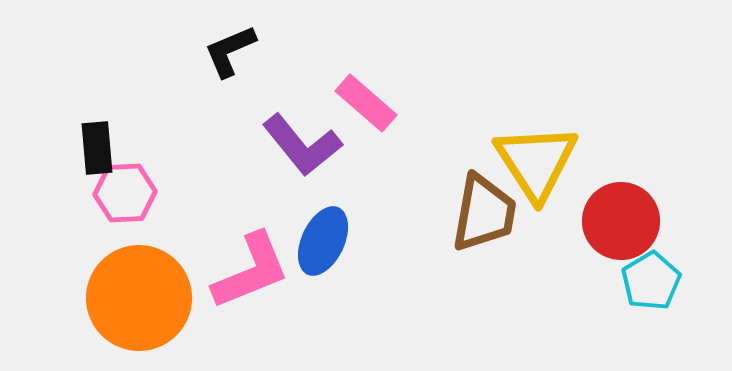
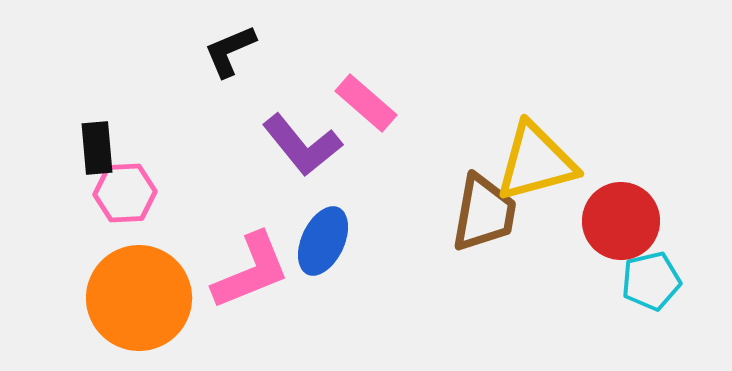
yellow triangle: rotated 48 degrees clockwise
cyan pentagon: rotated 18 degrees clockwise
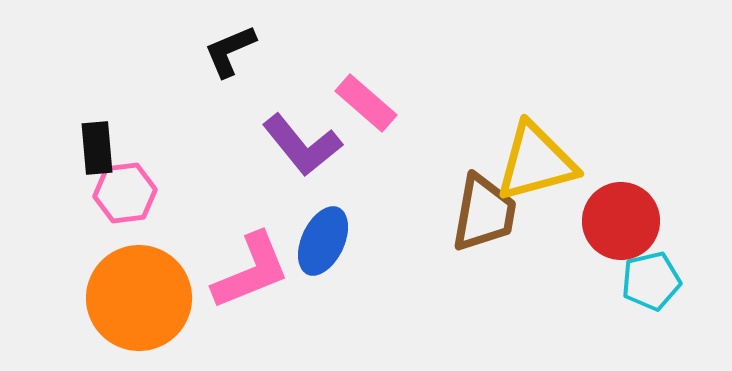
pink hexagon: rotated 4 degrees counterclockwise
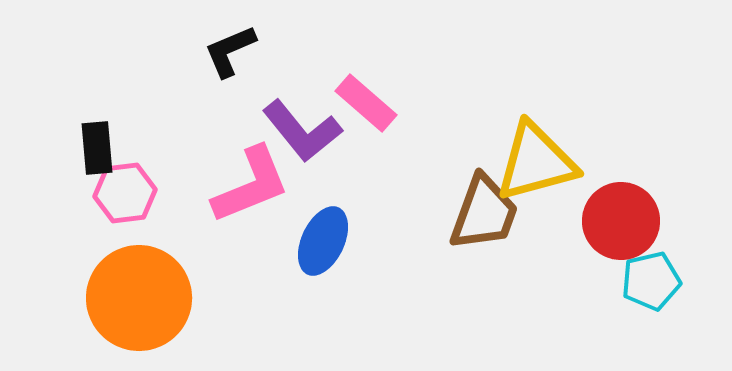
purple L-shape: moved 14 px up
brown trapezoid: rotated 10 degrees clockwise
pink L-shape: moved 86 px up
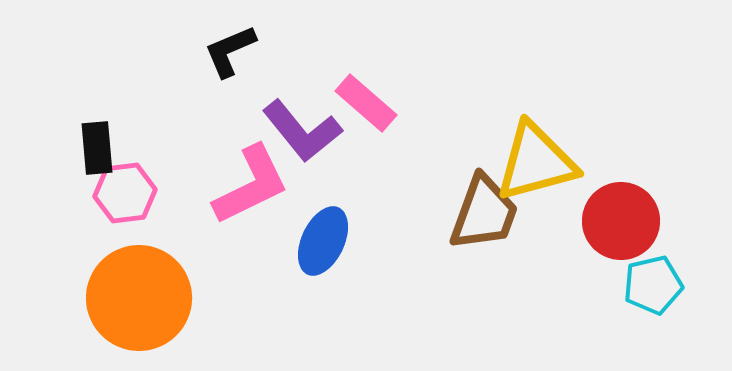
pink L-shape: rotated 4 degrees counterclockwise
cyan pentagon: moved 2 px right, 4 px down
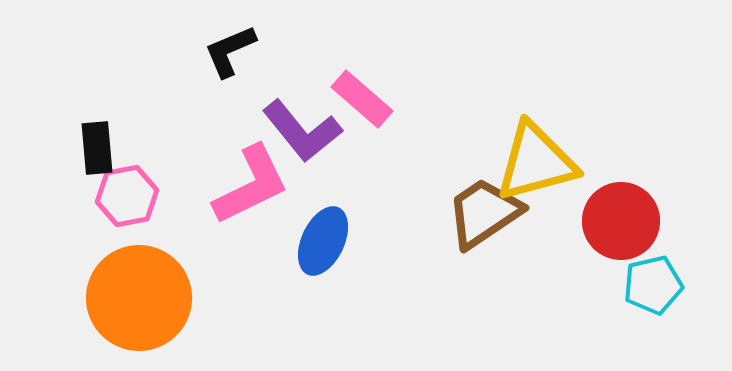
pink rectangle: moved 4 px left, 4 px up
pink hexagon: moved 2 px right, 3 px down; rotated 4 degrees counterclockwise
brown trapezoid: rotated 144 degrees counterclockwise
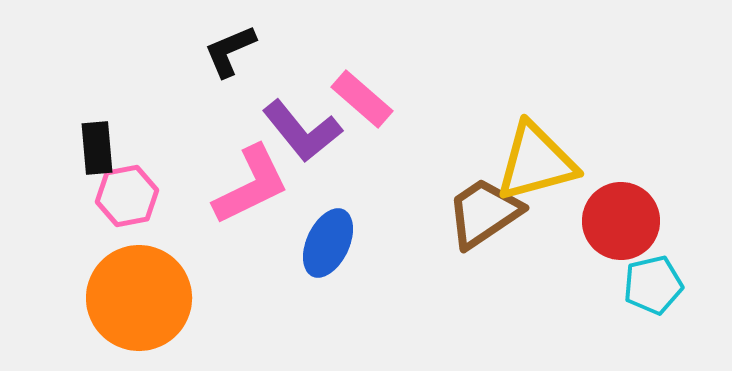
blue ellipse: moved 5 px right, 2 px down
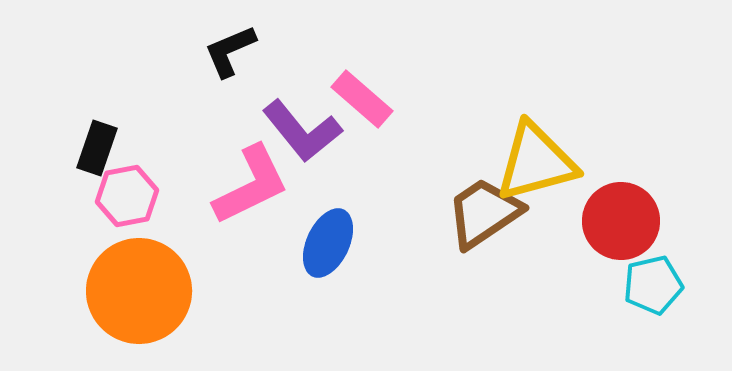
black rectangle: rotated 24 degrees clockwise
orange circle: moved 7 px up
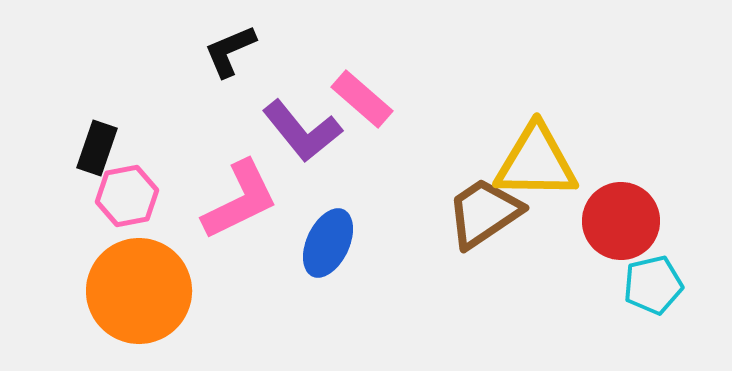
yellow triangle: rotated 16 degrees clockwise
pink L-shape: moved 11 px left, 15 px down
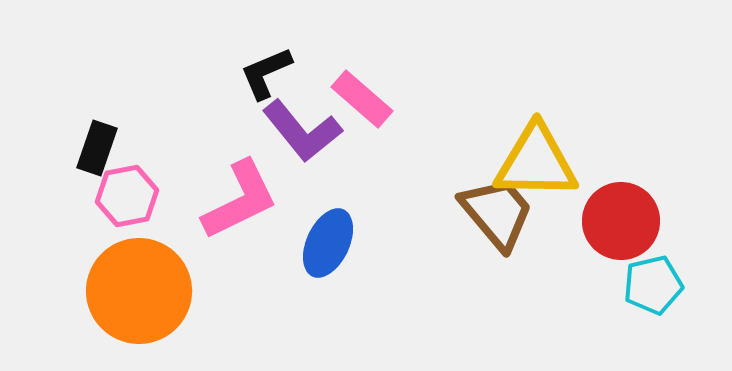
black L-shape: moved 36 px right, 22 px down
brown trapezoid: moved 13 px right; rotated 84 degrees clockwise
